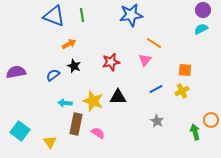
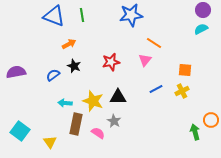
gray star: moved 43 px left
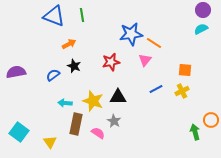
blue star: moved 19 px down
cyan square: moved 1 px left, 1 px down
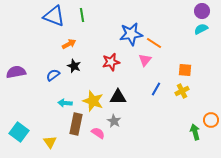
purple circle: moved 1 px left, 1 px down
blue line: rotated 32 degrees counterclockwise
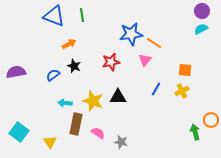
gray star: moved 7 px right, 21 px down; rotated 16 degrees counterclockwise
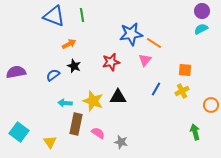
orange circle: moved 15 px up
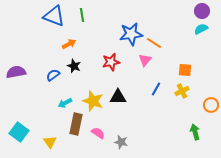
cyan arrow: rotated 32 degrees counterclockwise
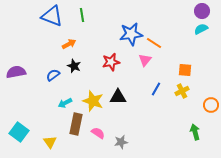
blue triangle: moved 2 px left
gray star: rotated 24 degrees counterclockwise
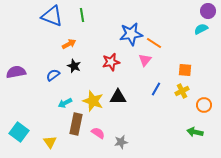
purple circle: moved 6 px right
orange circle: moved 7 px left
green arrow: rotated 63 degrees counterclockwise
